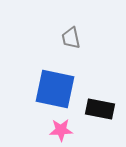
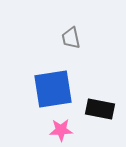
blue square: moved 2 px left; rotated 21 degrees counterclockwise
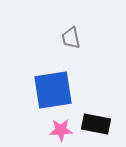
blue square: moved 1 px down
black rectangle: moved 4 px left, 15 px down
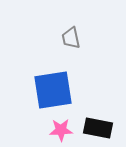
black rectangle: moved 2 px right, 4 px down
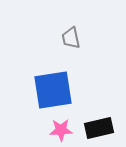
black rectangle: moved 1 px right; rotated 24 degrees counterclockwise
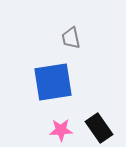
blue square: moved 8 px up
black rectangle: rotated 68 degrees clockwise
